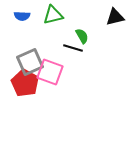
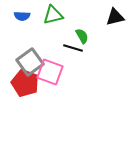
gray square: rotated 12 degrees counterclockwise
red pentagon: rotated 8 degrees counterclockwise
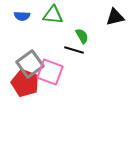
green triangle: rotated 20 degrees clockwise
black line: moved 1 px right, 2 px down
gray square: moved 2 px down
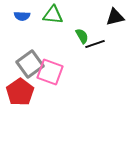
black line: moved 21 px right, 6 px up; rotated 36 degrees counterclockwise
red pentagon: moved 5 px left, 9 px down; rotated 16 degrees clockwise
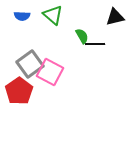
green triangle: rotated 35 degrees clockwise
black line: rotated 18 degrees clockwise
pink square: rotated 8 degrees clockwise
red pentagon: moved 1 px left, 1 px up
